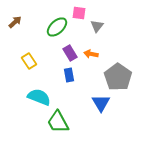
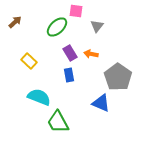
pink square: moved 3 px left, 2 px up
yellow rectangle: rotated 14 degrees counterclockwise
blue triangle: rotated 36 degrees counterclockwise
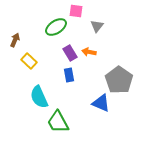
brown arrow: moved 18 px down; rotated 24 degrees counterclockwise
green ellipse: moved 1 px left; rotated 10 degrees clockwise
orange arrow: moved 2 px left, 2 px up
gray pentagon: moved 1 px right, 3 px down
cyan semicircle: rotated 135 degrees counterclockwise
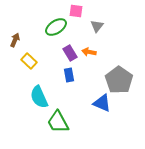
blue triangle: moved 1 px right
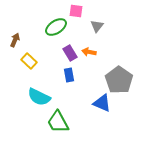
cyan semicircle: rotated 40 degrees counterclockwise
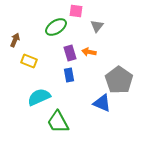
purple rectangle: rotated 14 degrees clockwise
yellow rectangle: rotated 21 degrees counterclockwise
cyan semicircle: rotated 130 degrees clockwise
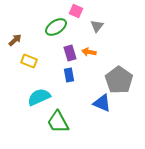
pink square: rotated 16 degrees clockwise
brown arrow: rotated 24 degrees clockwise
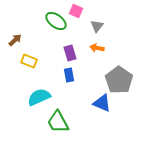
green ellipse: moved 6 px up; rotated 70 degrees clockwise
orange arrow: moved 8 px right, 4 px up
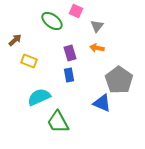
green ellipse: moved 4 px left
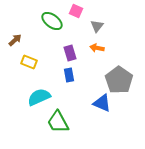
yellow rectangle: moved 1 px down
